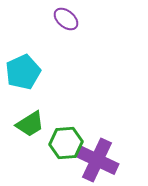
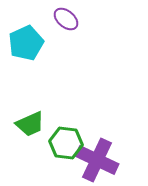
cyan pentagon: moved 3 px right, 29 px up
green trapezoid: rotated 8 degrees clockwise
green hexagon: rotated 12 degrees clockwise
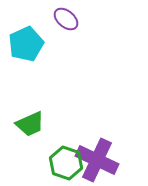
cyan pentagon: moved 1 px down
green hexagon: moved 20 px down; rotated 12 degrees clockwise
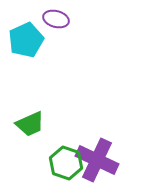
purple ellipse: moved 10 px left; rotated 25 degrees counterclockwise
cyan pentagon: moved 4 px up
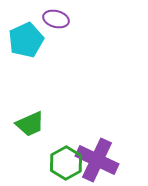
green hexagon: rotated 12 degrees clockwise
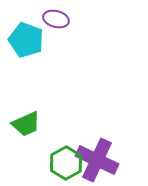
cyan pentagon: rotated 28 degrees counterclockwise
green trapezoid: moved 4 px left
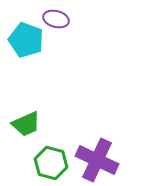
green hexagon: moved 15 px left; rotated 16 degrees counterclockwise
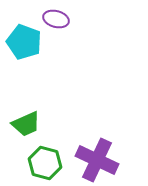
cyan pentagon: moved 2 px left, 2 px down
green hexagon: moved 6 px left
